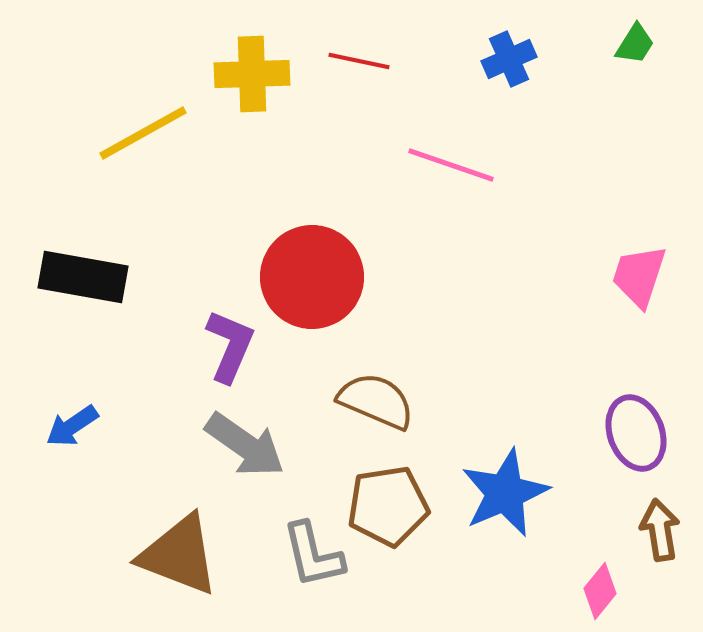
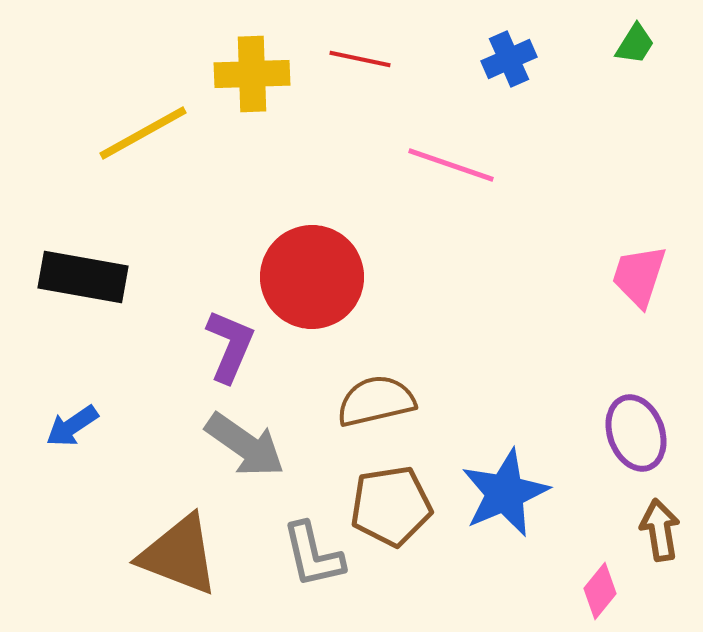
red line: moved 1 px right, 2 px up
brown semicircle: rotated 36 degrees counterclockwise
brown pentagon: moved 3 px right
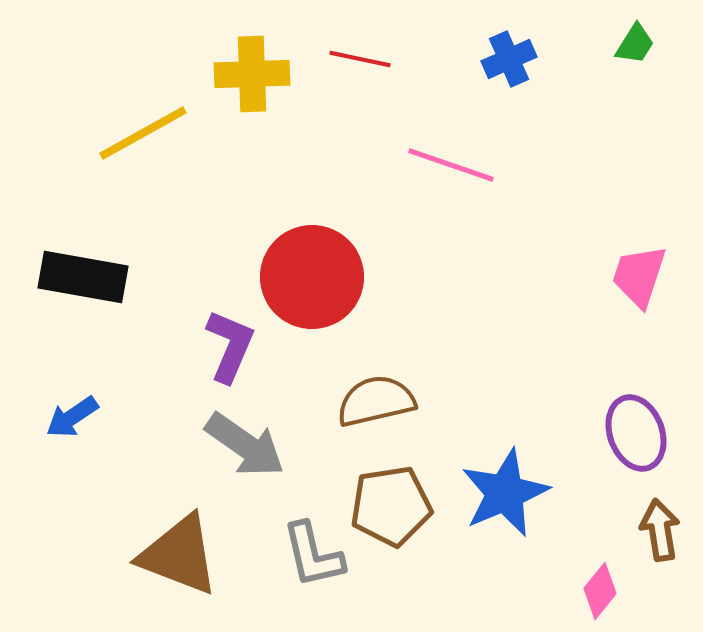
blue arrow: moved 9 px up
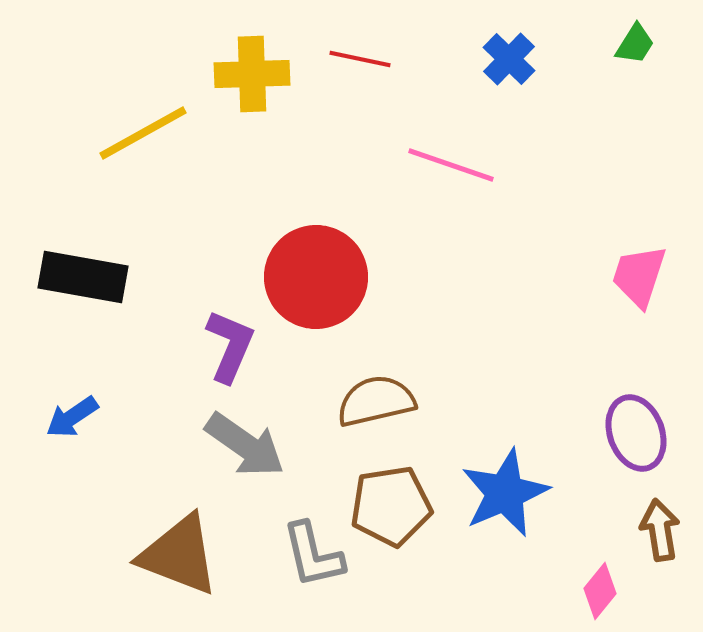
blue cross: rotated 22 degrees counterclockwise
red circle: moved 4 px right
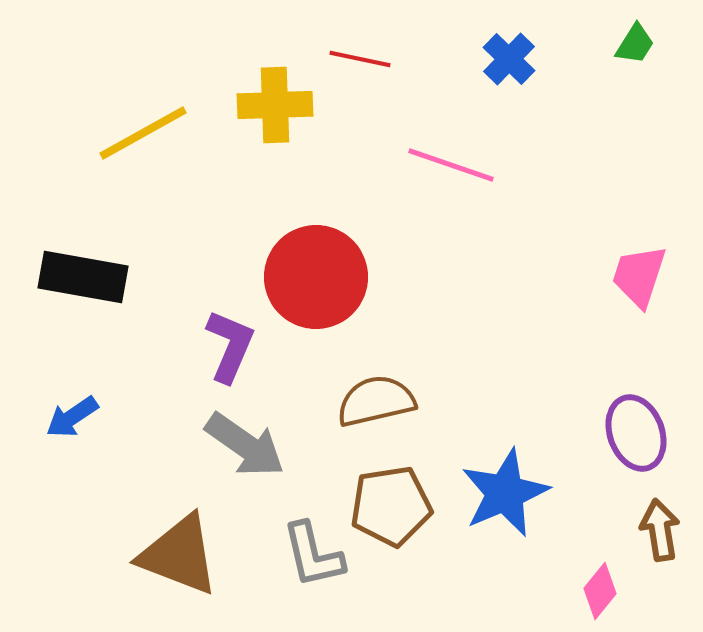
yellow cross: moved 23 px right, 31 px down
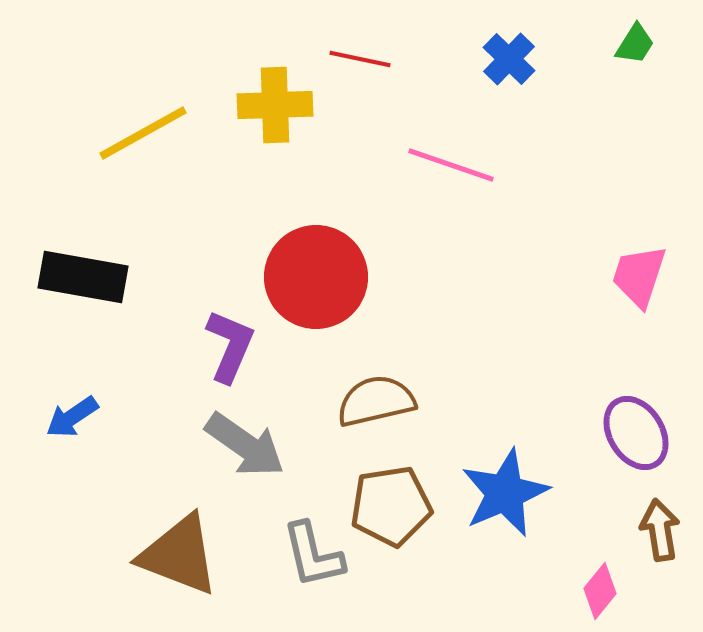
purple ellipse: rotated 12 degrees counterclockwise
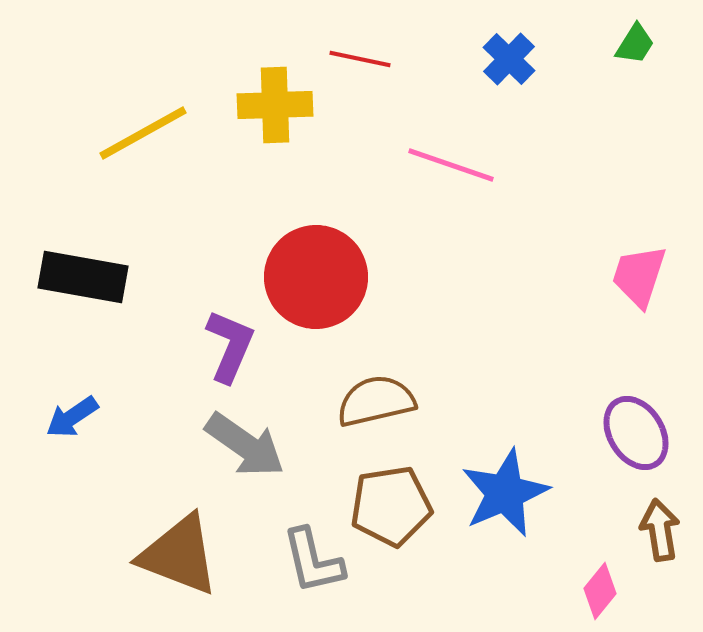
gray L-shape: moved 6 px down
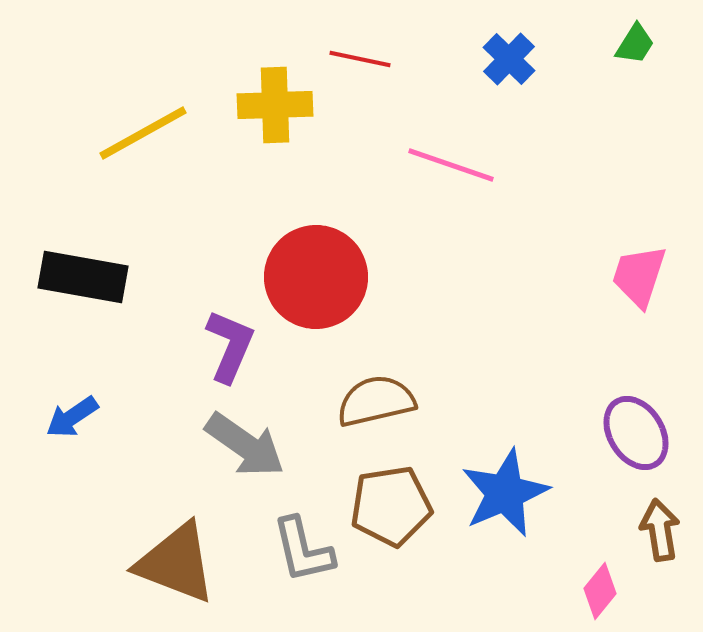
brown triangle: moved 3 px left, 8 px down
gray L-shape: moved 10 px left, 11 px up
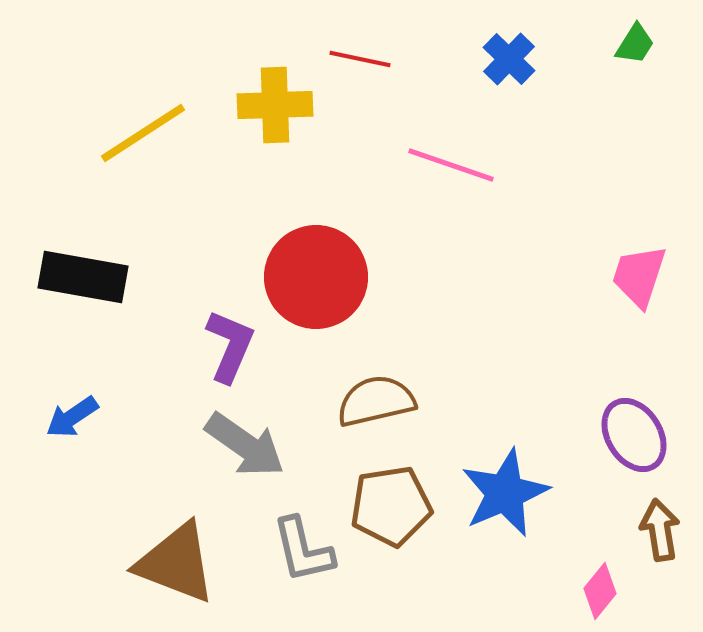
yellow line: rotated 4 degrees counterclockwise
purple ellipse: moved 2 px left, 2 px down
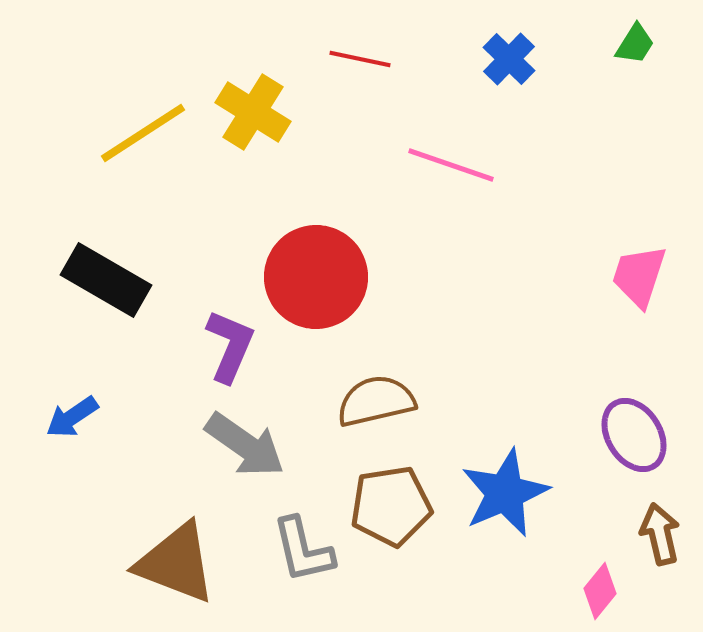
yellow cross: moved 22 px left, 7 px down; rotated 34 degrees clockwise
black rectangle: moved 23 px right, 3 px down; rotated 20 degrees clockwise
brown arrow: moved 4 px down; rotated 4 degrees counterclockwise
